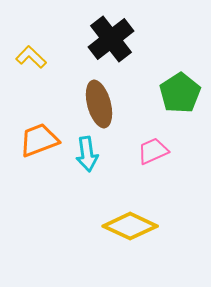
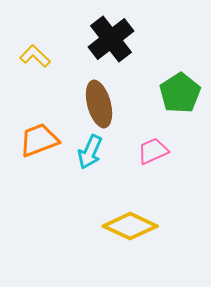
yellow L-shape: moved 4 px right, 1 px up
cyan arrow: moved 3 px right, 2 px up; rotated 32 degrees clockwise
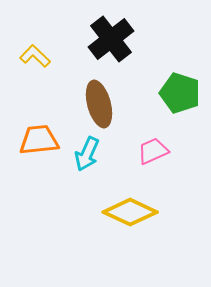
green pentagon: rotated 21 degrees counterclockwise
orange trapezoid: rotated 15 degrees clockwise
cyan arrow: moved 3 px left, 2 px down
yellow diamond: moved 14 px up
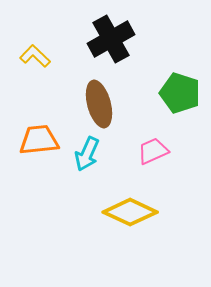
black cross: rotated 9 degrees clockwise
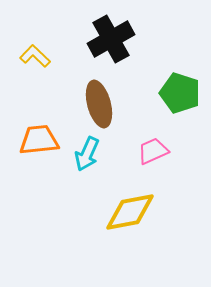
yellow diamond: rotated 36 degrees counterclockwise
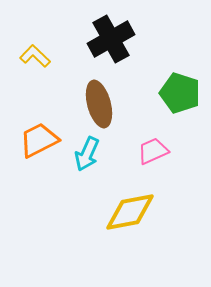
orange trapezoid: rotated 21 degrees counterclockwise
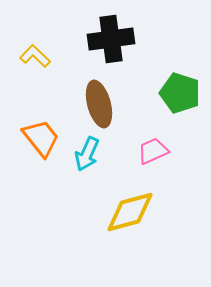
black cross: rotated 21 degrees clockwise
orange trapezoid: moved 2 px right, 2 px up; rotated 78 degrees clockwise
yellow diamond: rotated 4 degrees counterclockwise
